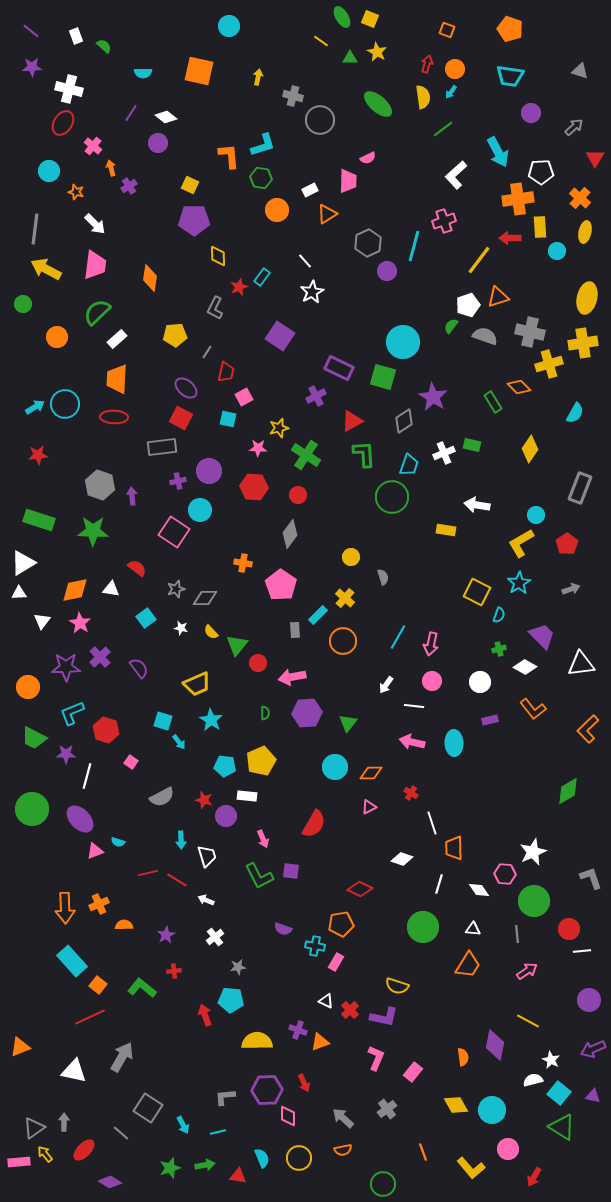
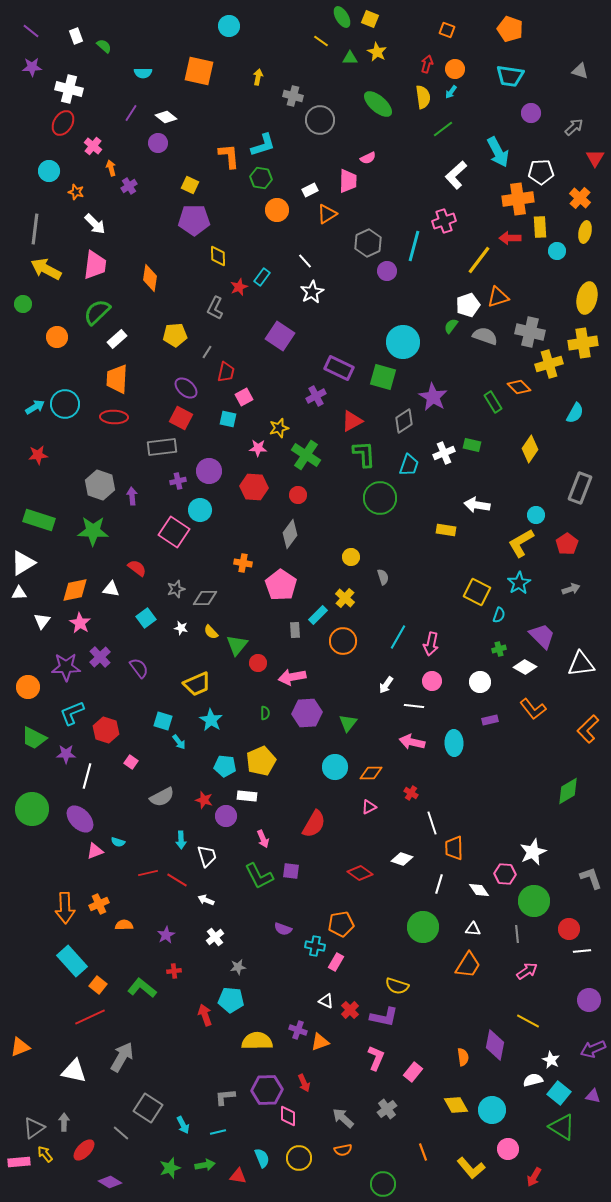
green circle at (392, 497): moved 12 px left, 1 px down
red diamond at (360, 889): moved 16 px up; rotated 10 degrees clockwise
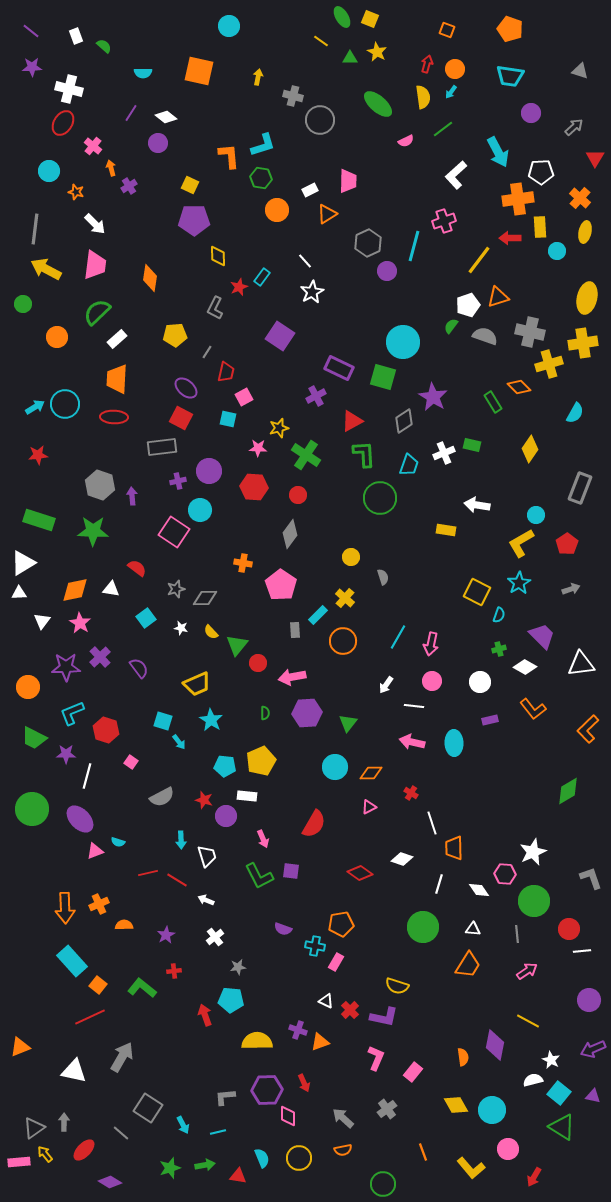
pink semicircle at (368, 158): moved 38 px right, 17 px up
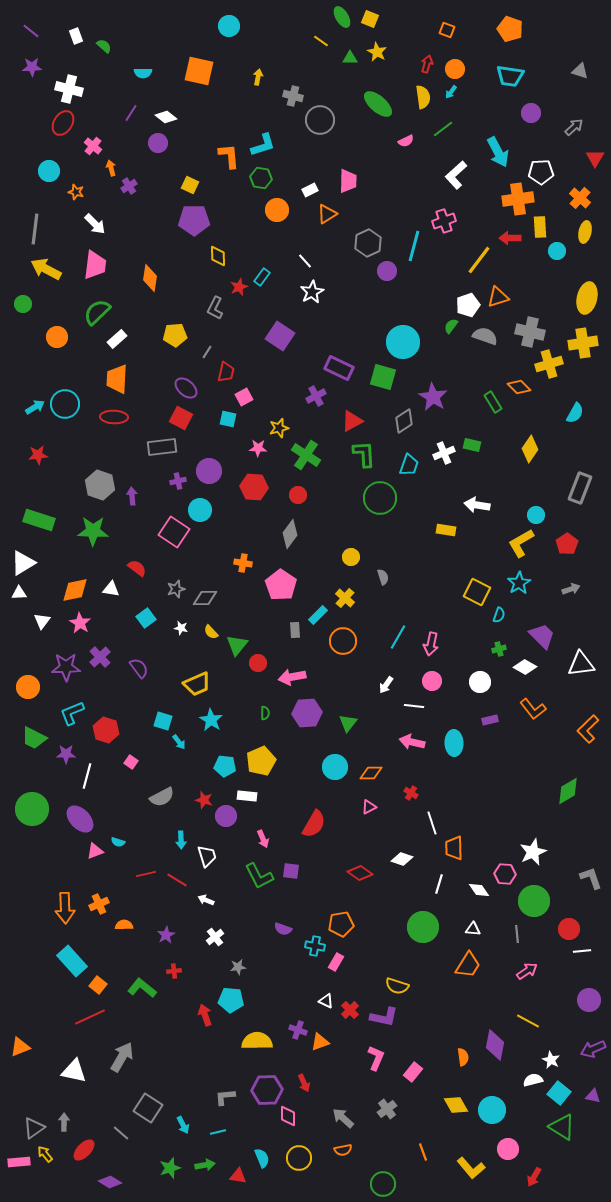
red line at (148, 873): moved 2 px left, 1 px down
